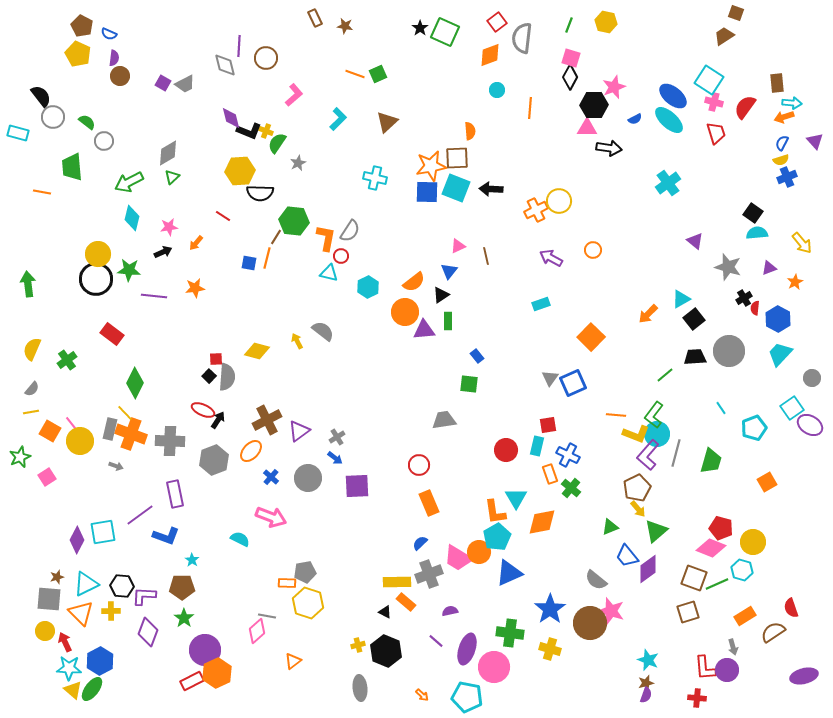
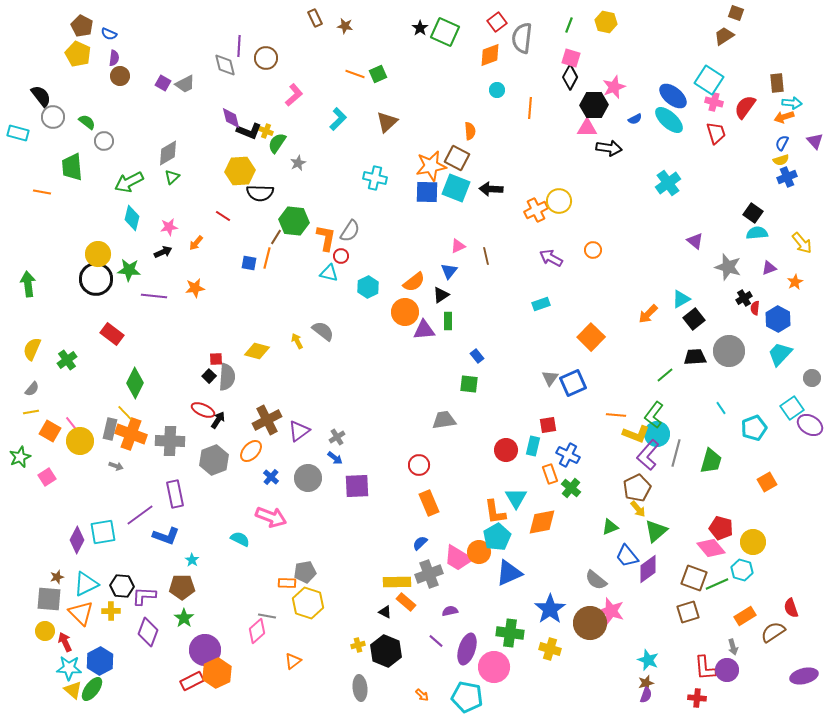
brown square at (457, 158): rotated 30 degrees clockwise
cyan rectangle at (537, 446): moved 4 px left
pink diamond at (711, 548): rotated 28 degrees clockwise
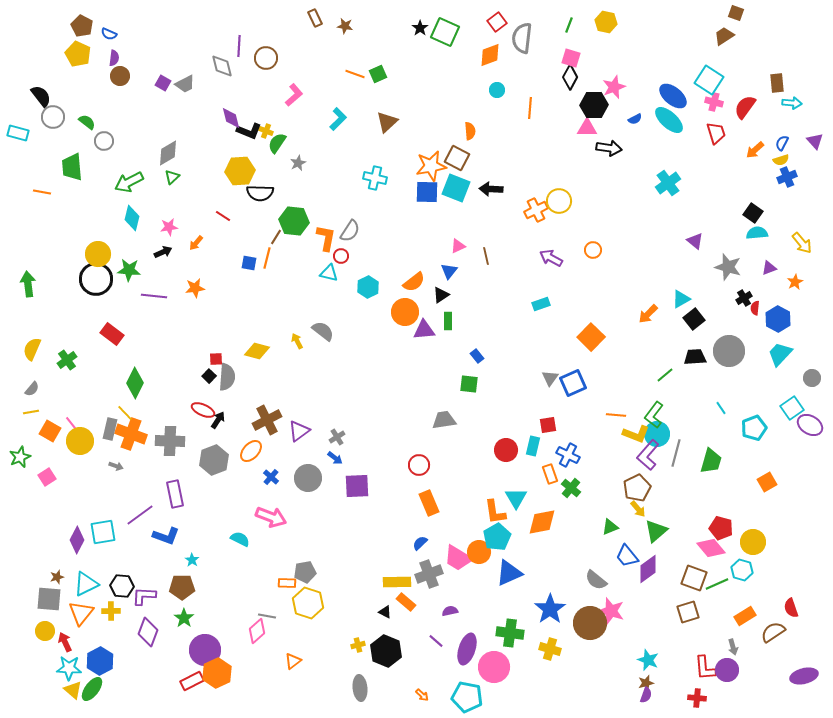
gray diamond at (225, 65): moved 3 px left, 1 px down
orange arrow at (784, 117): moved 29 px left, 33 px down; rotated 24 degrees counterclockwise
orange triangle at (81, 613): rotated 24 degrees clockwise
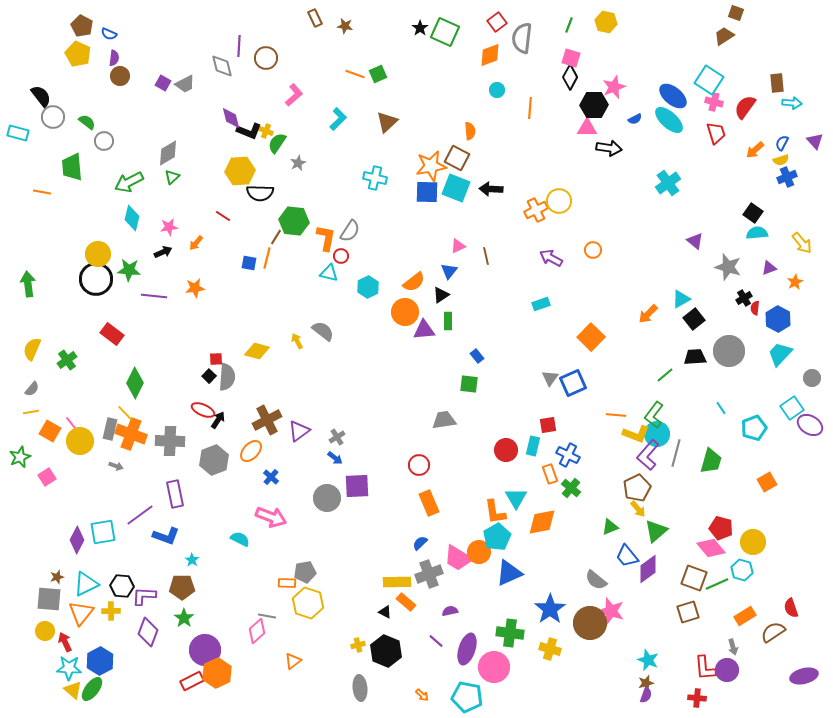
gray circle at (308, 478): moved 19 px right, 20 px down
